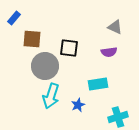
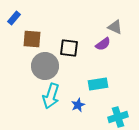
purple semicircle: moved 6 px left, 8 px up; rotated 28 degrees counterclockwise
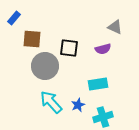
purple semicircle: moved 5 px down; rotated 21 degrees clockwise
cyan arrow: moved 6 px down; rotated 120 degrees clockwise
cyan cross: moved 15 px left
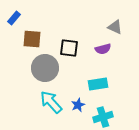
gray circle: moved 2 px down
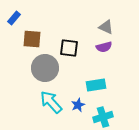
gray triangle: moved 9 px left
purple semicircle: moved 1 px right, 2 px up
cyan rectangle: moved 2 px left, 1 px down
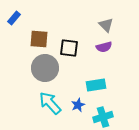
gray triangle: moved 2 px up; rotated 21 degrees clockwise
brown square: moved 7 px right
cyan arrow: moved 1 px left, 1 px down
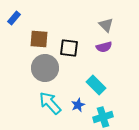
cyan rectangle: rotated 54 degrees clockwise
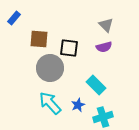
gray circle: moved 5 px right
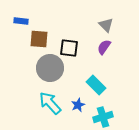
blue rectangle: moved 7 px right, 3 px down; rotated 56 degrees clockwise
purple semicircle: rotated 140 degrees clockwise
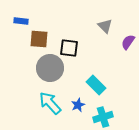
gray triangle: moved 1 px left, 1 px down
purple semicircle: moved 24 px right, 5 px up
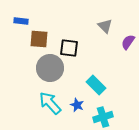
blue star: moved 1 px left; rotated 24 degrees counterclockwise
